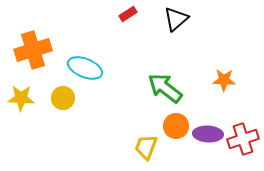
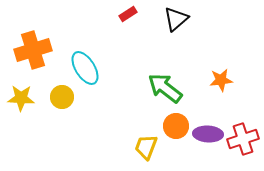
cyan ellipse: rotated 36 degrees clockwise
orange star: moved 3 px left; rotated 10 degrees counterclockwise
yellow circle: moved 1 px left, 1 px up
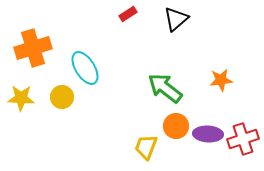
orange cross: moved 2 px up
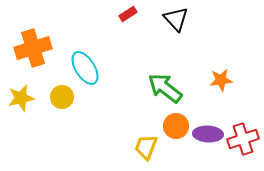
black triangle: rotated 32 degrees counterclockwise
yellow star: rotated 16 degrees counterclockwise
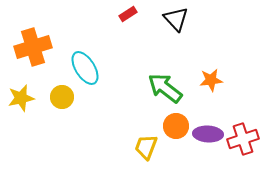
orange cross: moved 1 px up
orange star: moved 10 px left
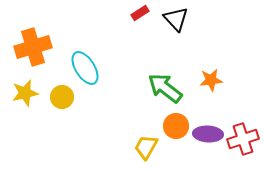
red rectangle: moved 12 px right, 1 px up
yellow star: moved 4 px right, 5 px up
yellow trapezoid: rotated 8 degrees clockwise
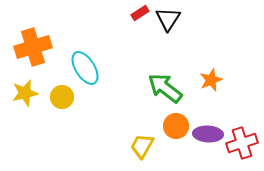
black triangle: moved 8 px left; rotated 16 degrees clockwise
orange star: rotated 15 degrees counterclockwise
red cross: moved 1 px left, 4 px down
yellow trapezoid: moved 4 px left, 1 px up
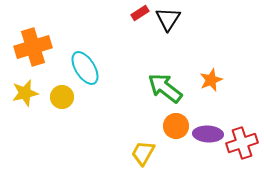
yellow trapezoid: moved 1 px right, 7 px down
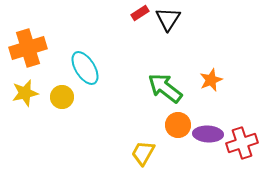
orange cross: moved 5 px left, 1 px down
orange circle: moved 2 px right, 1 px up
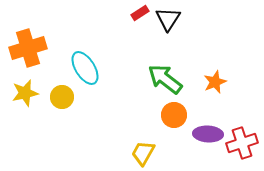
orange star: moved 4 px right, 2 px down
green arrow: moved 9 px up
orange circle: moved 4 px left, 10 px up
